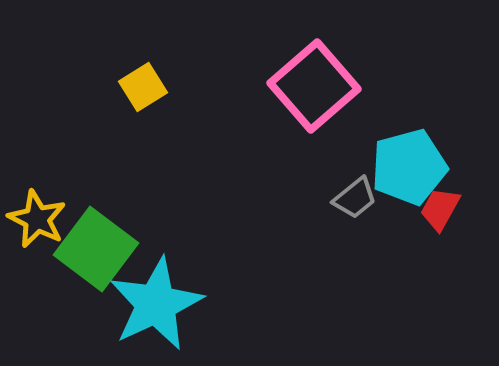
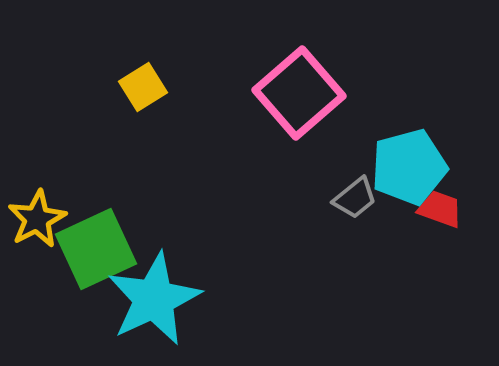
pink square: moved 15 px left, 7 px down
red trapezoid: rotated 81 degrees clockwise
yellow star: rotated 18 degrees clockwise
green square: rotated 28 degrees clockwise
cyan star: moved 2 px left, 5 px up
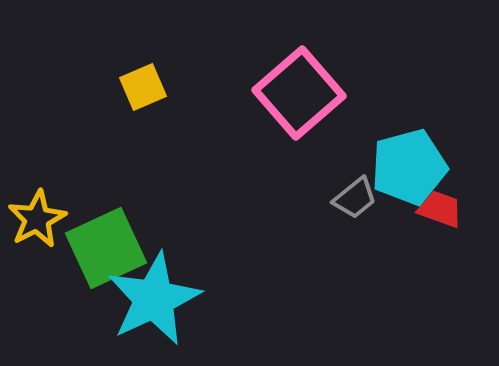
yellow square: rotated 9 degrees clockwise
green square: moved 10 px right, 1 px up
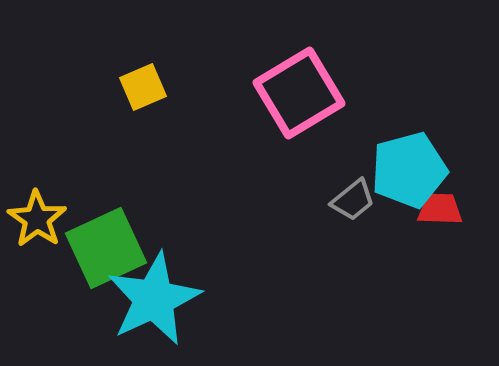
pink square: rotated 10 degrees clockwise
cyan pentagon: moved 3 px down
gray trapezoid: moved 2 px left, 2 px down
red trapezoid: rotated 18 degrees counterclockwise
yellow star: rotated 10 degrees counterclockwise
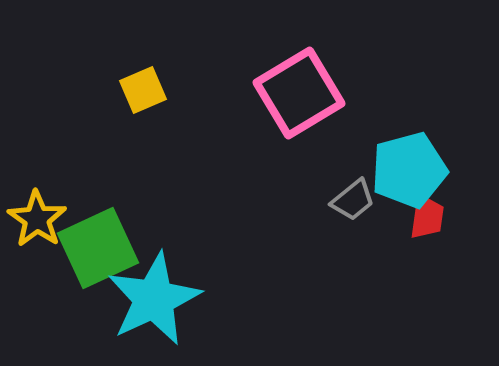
yellow square: moved 3 px down
red trapezoid: moved 13 px left, 8 px down; rotated 96 degrees clockwise
green square: moved 8 px left
